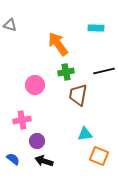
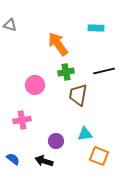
purple circle: moved 19 px right
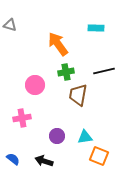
pink cross: moved 2 px up
cyan triangle: moved 3 px down
purple circle: moved 1 px right, 5 px up
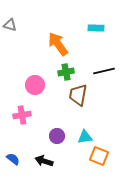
pink cross: moved 3 px up
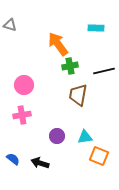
green cross: moved 4 px right, 6 px up
pink circle: moved 11 px left
black arrow: moved 4 px left, 2 px down
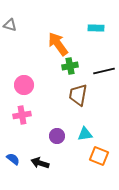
cyan triangle: moved 3 px up
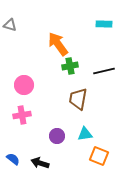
cyan rectangle: moved 8 px right, 4 px up
brown trapezoid: moved 4 px down
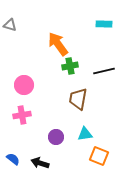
purple circle: moved 1 px left, 1 px down
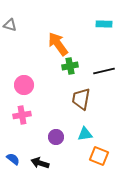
brown trapezoid: moved 3 px right
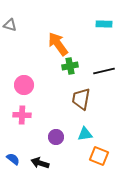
pink cross: rotated 12 degrees clockwise
